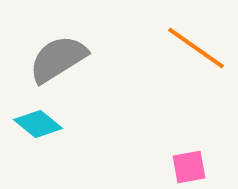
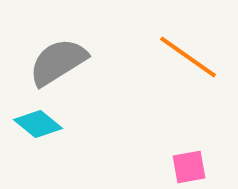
orange line: moved 8 px left, 9 px down
gray semicircle: moved 3 px down
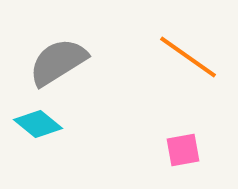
pink square: moved 6 px left, 17 px up
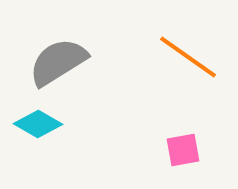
cyan diamond: rotated 9 degrees counterclockwise
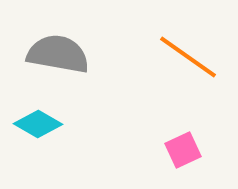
gray semicircle: moved 8 px up; rotated 42 degrees clockwise
pink square: rotated 15 degrees counterclockwise
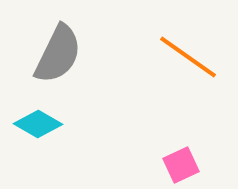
gray semicircle: rotated 106 degrees clockwise
pink square: moved 2 px left, 15 px down
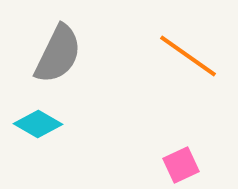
orange line: moved 1 px up
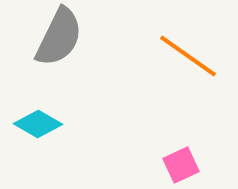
gray semicircle: moved 1 px right, 17 px up
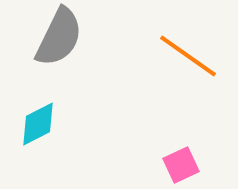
cyan diamond: rotated 57 degrees counterclockwise
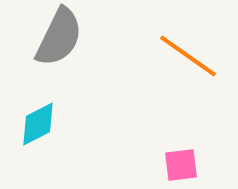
pink square: rotated 18 degrees clockwise
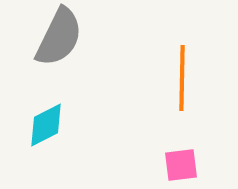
orange line: moved 6 px left, 22 px down; rotated 56 degrees clockwise
cyan diamond: moved 8 px right, 1 px down
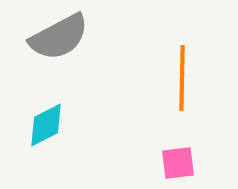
gray semicircle: rotated 36 degrees clockwise
pink square: moved 3 px left, 2 px up
